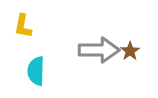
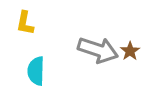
yellow L-shape: moved 2 px right, 3 px up
gray arrow: moved 1 px left; rotated 18 degrees clockwise
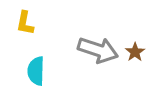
brown star: moved 5 px right, 1 px down
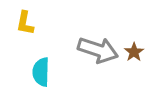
brown star: moved 1 px left
cyan semicircle: moved 5 px right, 1 px down
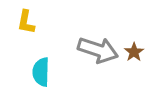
yellow L-shape: moved 1 px right, 1 px up
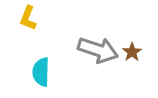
yellow L-shape: moved 2 px right, 4 px up; rotated 10 degrees clockwise
brown star: moved 2 px left
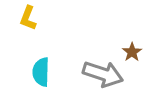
gray arrow: moved 5 px right, 24 px down
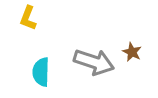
brown star: rotated 12 degrees counterclockwise
gray arrow: moved 9 px left, 12 px up
